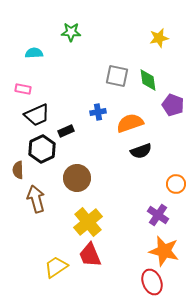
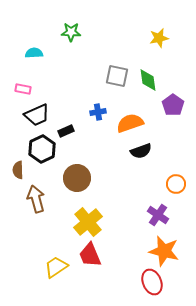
purple pentagon: rotated 15 degrees clockwise
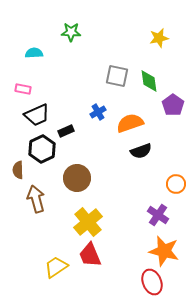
green diamond: moved 1 px right, 1 px down
blue cross: rotated 21 degrees counterclockwise
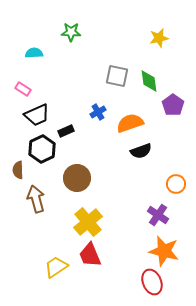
pink rectangle: rotated 21 degrees clockwise
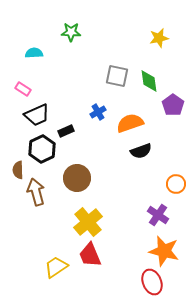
brown arrow: moved 7 px up
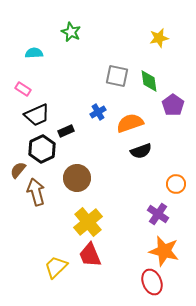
green star: rotated 24 degrees clockwise
brown semicircle: rotated 42 degrees clockwise
purple cross: moved 1 px up
yellow trapezoid: rotated 10 degrees counterclockwise
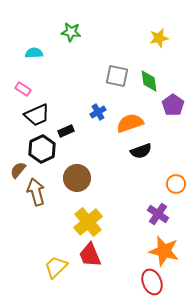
green star: rotated 18 degrees counterclockwise
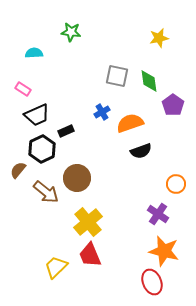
blue cross: moved 4 px right
brown arrow: moved 10 px right; rotated 144 degrees clockwise
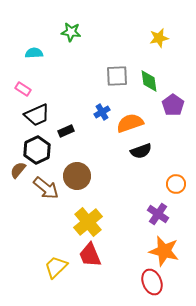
gray square: rotated 15 degrees counterclockwise
black hexagon: moved 5 px left, 1 px down
brown circle: moved 2 px up
brown arrow: moved 4 px up
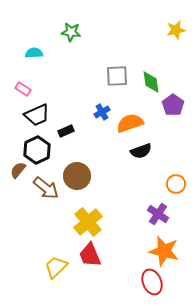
yellow star: moved 17 px right, 8 px up
green diamond: moved 2 px right, 1 px down
